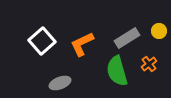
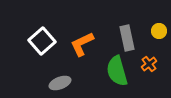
gray rectangle: rotated 70 degrees counterclockwise
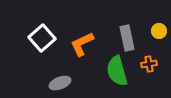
white square: moved 3 px up
orange cross: rotated 28 degrees clockwise
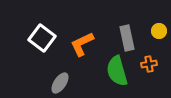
white square: rotated 12 degrees counterclockwise
gray ellipse: rotated 35 degrees counterclockwise
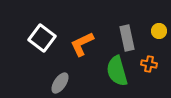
orange cross: rotated 21 degrees clockwise
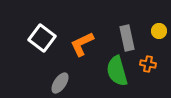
orange cross: moved 1 px left
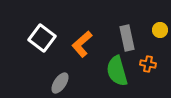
yellow circle: moved 1 px right, 1 px up
orange L-shape: rotated 16 degrees counterclockwise
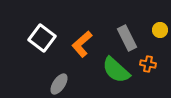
gray rectangle: rotated 15 degrees counterclockwise
green semicircle: moved 1 px left, 1 px up; rotated 32 degrees counterclockwise
gray ellipse: moved 1 px left, 1 px down
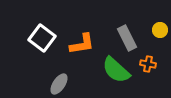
orange L-shape: rotated 148 degrees counterclockwise
